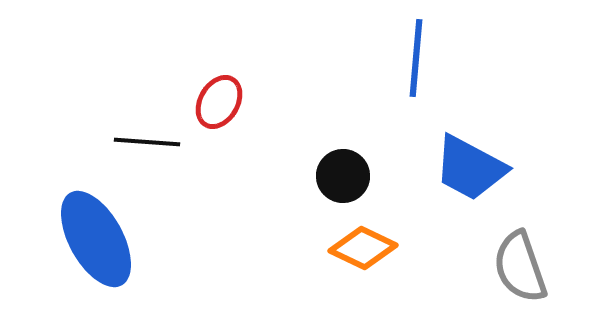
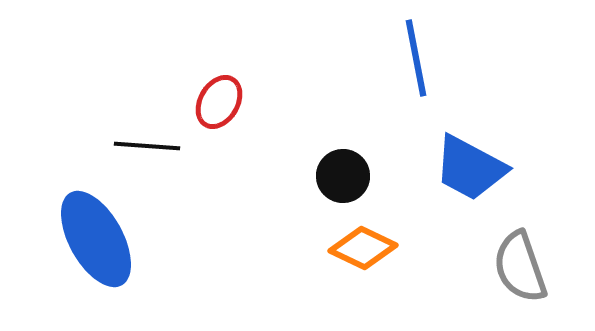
blue line: rotated 16 degrees counterclockwise
black line: moved 4 px down
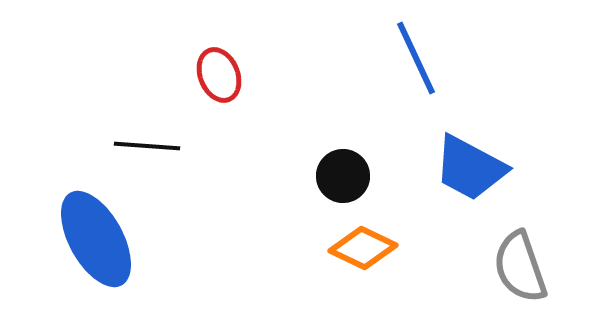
blue line: rotated 14 degrees counterclockwise
red ellipse: moved 27 px up; rotated 52 degrees counterclockwise
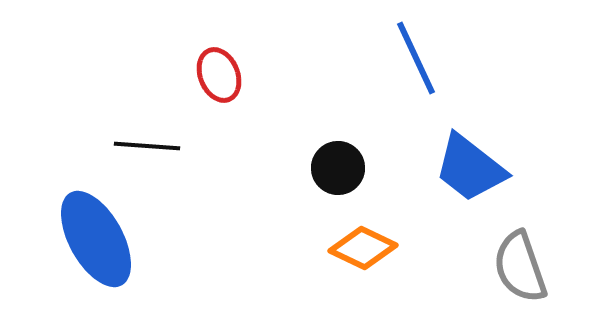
blue trapezoid: rotated 10 degrees clockwise
black circle: moved 5 px left, 8 px up
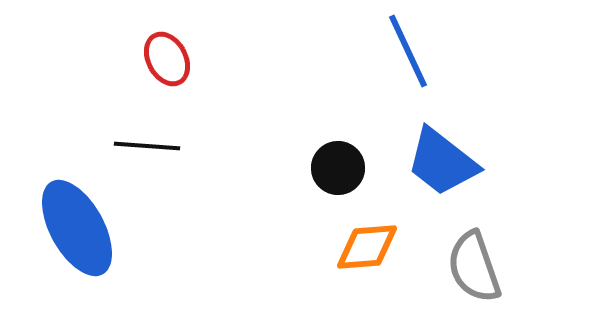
blue line: moved 8 px left, 7 px up
red ellipse: moved 52 px left, 16 px up; rotated 6 degrees counterclockwise
blue trapezoid: moved 28 px left, 6 px up
blue ellipse: moved 19 px left, 11 px up
orange diamond: moved 4 px right, 1 px up; rotated 30 degrees counterclockwise
gray semicircle: moved 46 px left
